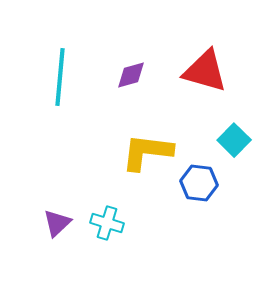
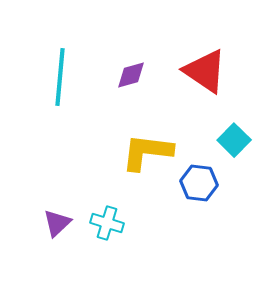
red triangle: rotated 18 degrees clockwise
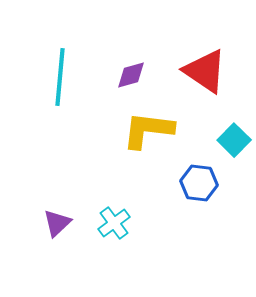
yellow L-shape: moved 1 px right, 22 px up
cyan cross: moved 7 px right; rotated 36 degrees clockwise
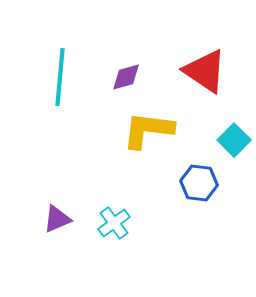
purple diamond: moved 5 px left, 2 px down
purple triangle: moved 4 px up; rotated 20 degrees clockwise
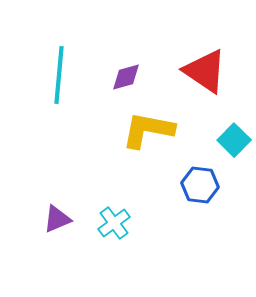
cyan line: moved 1 px left, 2 px up
yellow L-shape: rotated 4 degrees clockwise
blue hexagon: moved 1 px right, 2 px down
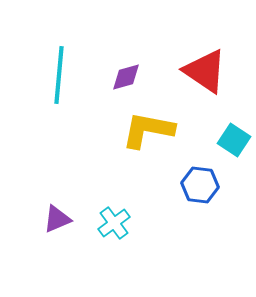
cyan square: rotated 12 degrees counterclockwise
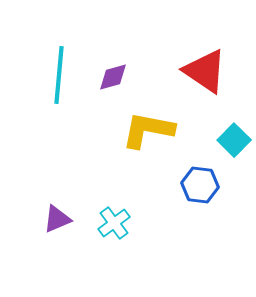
purple diamond: moved 13 px left
cyan square: rotated 12 degrees clockwise
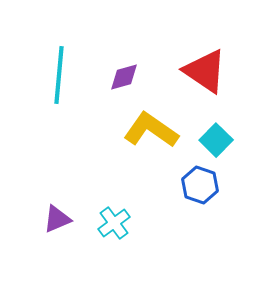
purple diamond: moved 11 px right
yellow L-shape: moved 3 px right; rotated 24 degrees clockwise
cyan square: moved 18 px left
blue hexagon: rotated 12 degrees clockwise
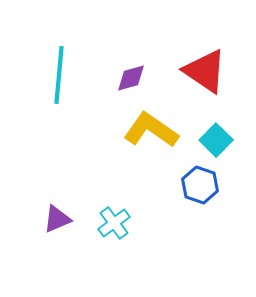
purple diamond: moved 7 px right, 1 px down
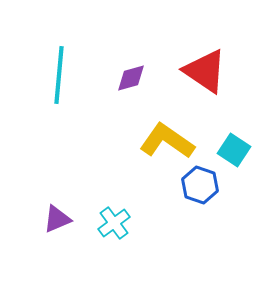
yellow L-shape: moved 16 px right, 11 px down
cyan square: moved 18 px right, 10 px down; rotated 12 degrees counterclockwise
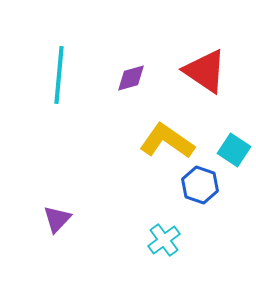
purple triangle: rotated 24 degrees counterclockwise
cyan cross: moved 50 px right, 17 px down
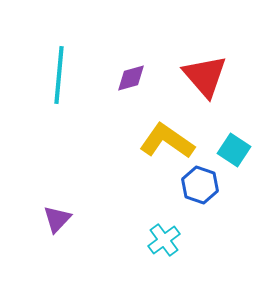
red triangle: moved 5 px down; rotated 15 degrees clockwise
